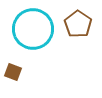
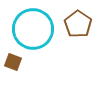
brown square: moved 10 px up
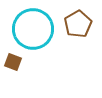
brown pentagon: rotated 8 degrees clockwise
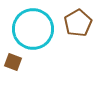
brown pentagon: moved 1 px up
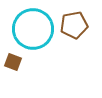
brown pentagon: moved 4 px left, 2 px down; rotated 20 degrees clockwise
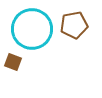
cyan circle: moved 1 px left
